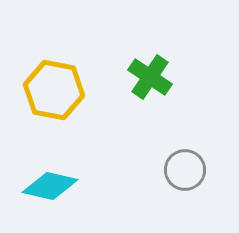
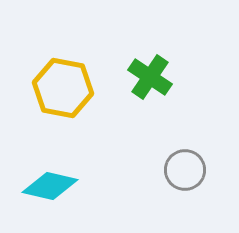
yellow hexagon: moved 9 px right, 2 px up
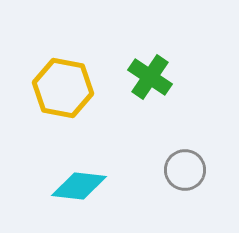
cyan diamond: moved 29 px right; rotated 6 degrees counterclockwise
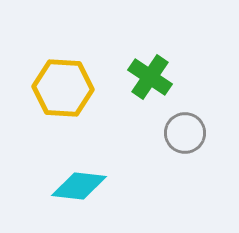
yellow hexagon: rotated 8 degrees counterclockwise
gray circle: moved 37 px up
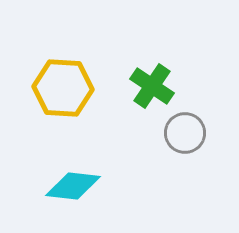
green cross: moved 2 px right, 9 px down
cyan diamond: moved 6 px left
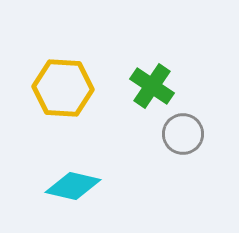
gray circle: moved 2 px left, 1 px down
cyan diamond: rotated 6 degrees clockwise
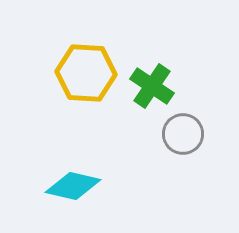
yellow hexagon: moved 23 px right, 15 px up
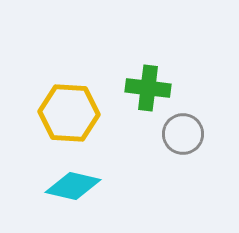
yellow hexagon: moved 17 px left, 40 px down
green cross: moved 4 px left, 2 px down; rotated 27 degrees counterclockwise
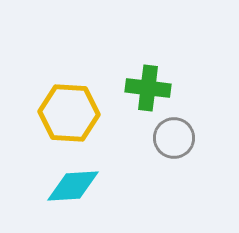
gray circle: moved 9 px left, 4 px down
cyan diamond: rotated 16 degrees counterclockwise
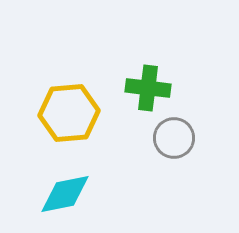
yellow hexagon: rotated 8 degrees counterclockwise
cyan diamond: moved 8 px left, 8 px down; rotated 8 degrees counterclockwise
